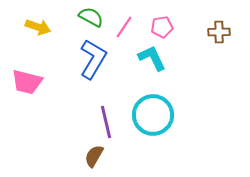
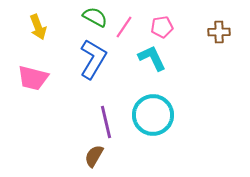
green semicircle: moved 4 px right
yellow arrow: rotated 50 degrees clockwise
pink trapezoid: moved 6 px right, 4 px up
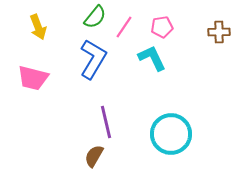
green semicircle: rotated 100 degrees clockwise
cyan circle: moved 18 px right, 19 px down
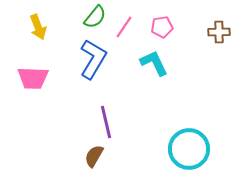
cyan L-shape: moved 2 px right, 5 px down
pink trapezoid: rotated 12 degrees counterclockwise
cyan circle: moved 18 px right, 15 px down
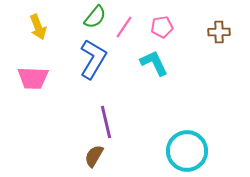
cyan circle: moved 2 px left, 2 px down
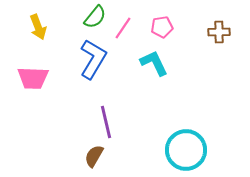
pink line: moved 1 px left, 1 px down
cyan circle: moved 1 px left, 1 px up
